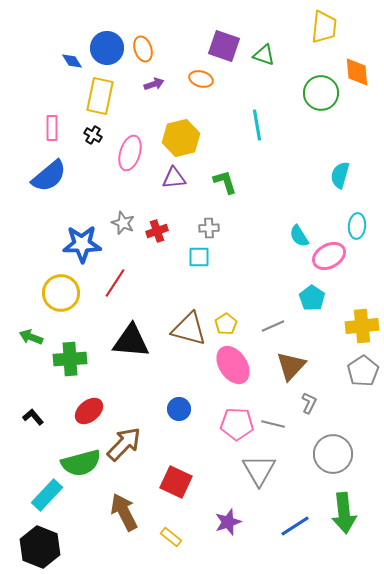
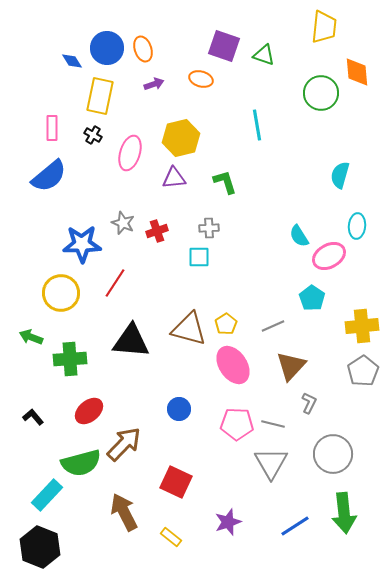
gray triangle at (259, 470): moved 12 px right, 7 px up
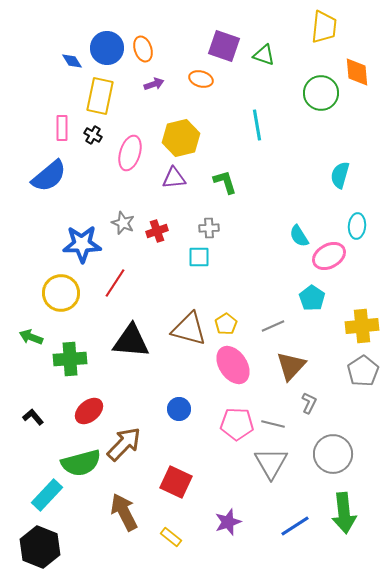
pink rectangle at (52, 128): moved 10 px right
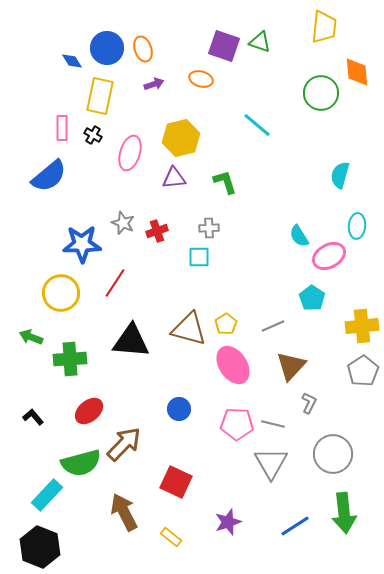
green triangle at (264, 55): moved 4 px left, 13 px up
cyan line at (257, 125): rotated 40 degrees counterclockwise
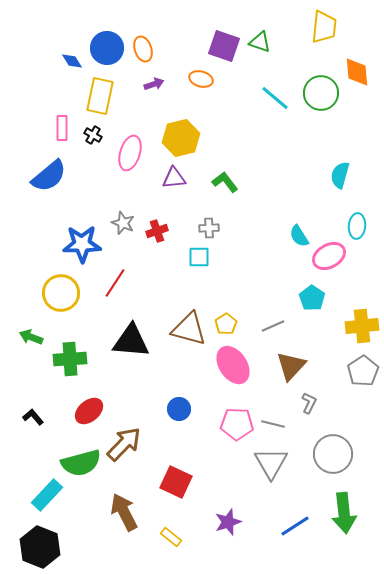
cyan line at (257, 125): moved 18 px right, 27 px up
green L-shape at (225, 182): rotated 20 degrees counterclockwise
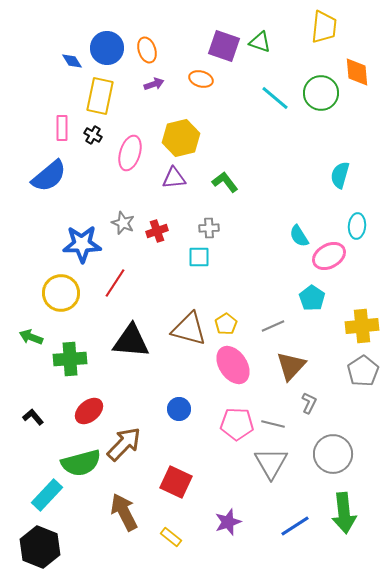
orange ellipse at (143, 49): moved 4 px right, 1 px down
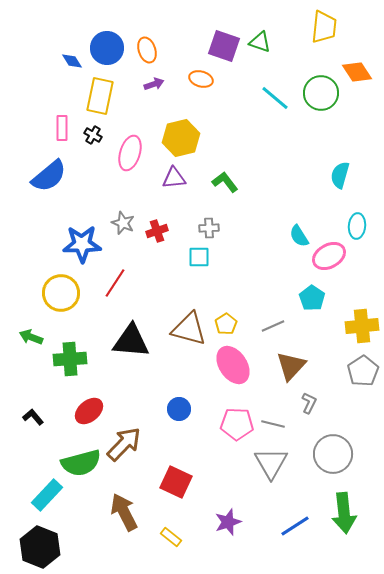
orange diamond at (357, 72): rotated 28 degrees counterclockwise
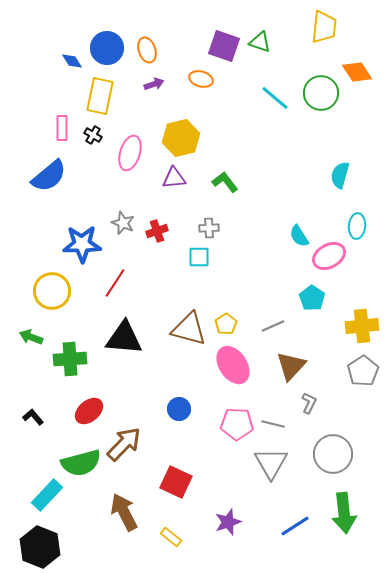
yellow circle at (61, 293): moved 9 px left, 2 px up
black triangle at (131, 341): moved 7 px left, 3 px up
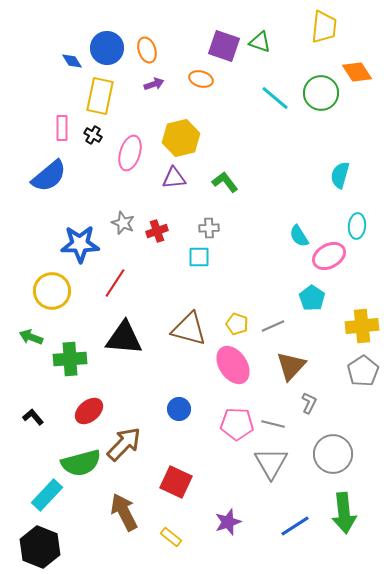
blue star at (82, 244): moved 2 px left
yellow pentagon at (226, 324): moved 11 px right; rotated 20 degrees counterclockwise
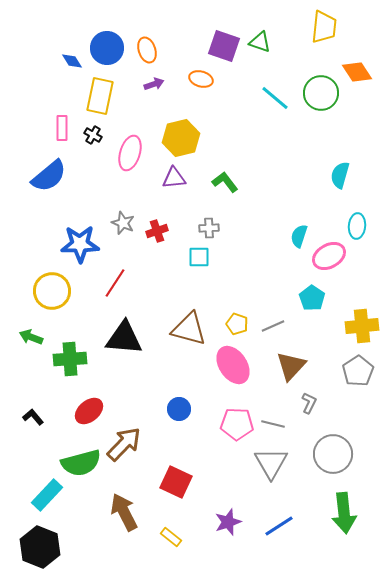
cyan semicircle at (299, 236): rotated 50 degrees clockwise
gray pentagon at (363, 371): moved 5 px left
blue line at (295, 526): moved 16 px left
